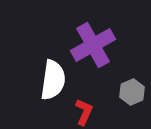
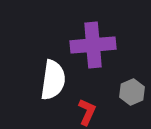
purple cross: rotated 24 degrees clockwise
red L-shape: moved 3 px right
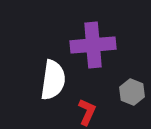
gray hexagon: rotated 15 degrees counterclockwise
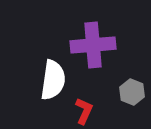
red L-shape: moved 3 px left, 1 px up
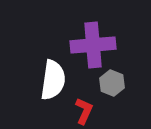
gray hexagon: moved 20 px left, 9 px up
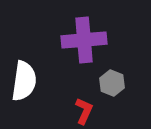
purple cross: moved 9 px left, 5 px up
white semicircle: moved 29 px left, 1 px down
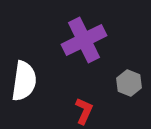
purple cross: rotated 21 degrees counterclockwise
gray hexagon: moved 17 px right
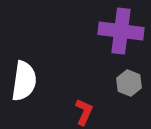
purple cross: moved 37 px right, 9 px up; rotated 33 degrees clockwise
red L-shape: moved 1 px down
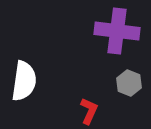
purple cross: moved 4 px left
red L-shape: moved 5 px right, 1 px up
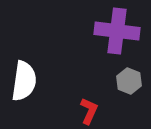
gray hexagon: moved 2 px up
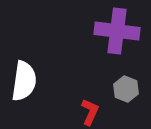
gray hexagon: moved 3 px left, 8 px down
red L-shape: moved 1 px right, 1 px down
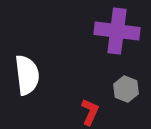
white semicircle: moved 3 px right, 6 px up; rotated 15 degrees counterclockwise
